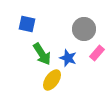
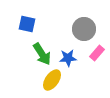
blue star: rotated 24 degrees counterclockwise
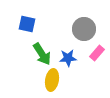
yellow ellipse: rotated 25 degrees counterclockwise
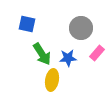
gray circle: moved 3 px left, 1 px up
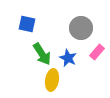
pink rectangle: moved 1 px up
blue star: rotated 30 degrees clockwise
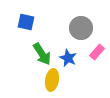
blue square: moved 1 px left, 2 px up
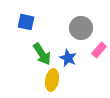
pink rectangle: moved 2 px right, 2 px up
